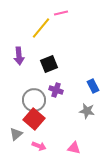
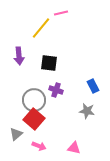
black square: moved 1 px up; rotated 30 degrees clockwise
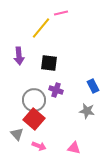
gray triangle: moved 1 px right; rotated 32 degrees counterclockwise
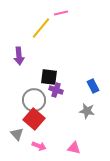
black square: moved 14 px down
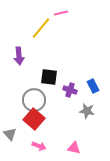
purple cross: moved 14 px right
gray triangle: moved 7 px left
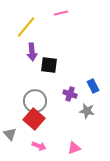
yellow line: moved 15 px left, 1 px up
purple arrow: moved 13 px right, 4 px up
black square: moved 12 px up
purple cross: moved 4 px down
gray circle: moved 1 px right, 1 px down
pink triangle: rotated 32 degrees counterclockwise
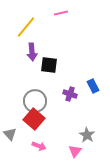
gray star: moved 24 px down; rotated 21 degrees clockwise
pink triangle: moved 1 px right, 3 px down; rotated 32 degrees counterclockwise
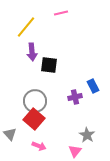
purple cross: moved 5 px right, 3 px down; rotated 32 degrees counterclockwise
